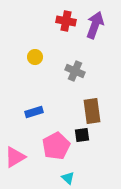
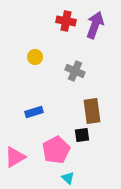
pink pentagon: moved 4 px down
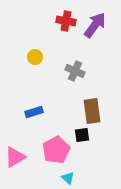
purple arrow: rotated 16 degrees clockwise
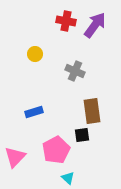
yellow circle: moved 3 px up
pink triangle: rotated 15 degrees counterclockwise
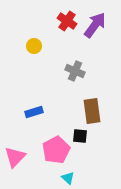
red cross: moved 1 px right; rotated 24 degrees clockwise
yellow circle: moved 1 px left, 8 px up
black square: moved 2 px left, 1 px down; rotated 14 degrees clockwise
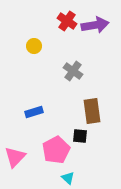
purple arrow: rotated 44 degrees clockwise
gray cross: moved 2 px left; rotated 12 degrees clockwise
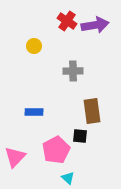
gray cross: rotated 36 degrees counterclockwise
blue rectangle: rotated 18 degrees clockwise
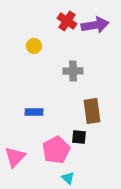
black square: moved 1 px left, 1 px down
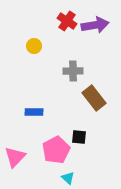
brown rectangle: moved 2 px right, 13 px up; rotated 30 degrees counterclockwise
